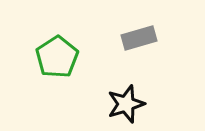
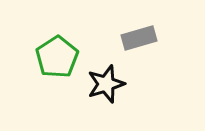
black star: moved 20 px left, 20 px up
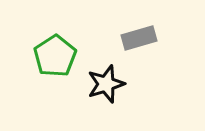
green pentagon: moved 2 px left, 1 px up
